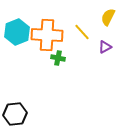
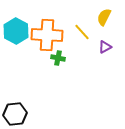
yellow semicircle: moved 4 px left
cyan hexagon: moved 1 px left, 1 px up; rotated 10 degrees counterclockwise
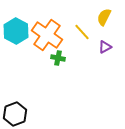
orange cross: rotated 32 degrees clockwise
black hexagon: rotated 15 degrees counterclockwise
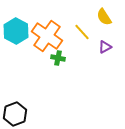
yellow semicircle: rotated 60 degrees counterclockwise
orange cross: moved 1 px down
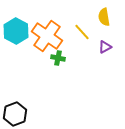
yellow semicircle: rotated 24 degrees clockwise
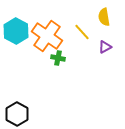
black hexagon: moved 2 px right; rotated 10 degrees counterclockwise
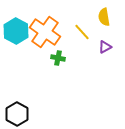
orange cross: moved 2 px left, 4 px up
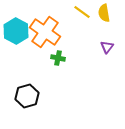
yellow semicircle: moved 4 px up
yellow line: moved 20 px up; rotated 12 degrees counterclockwise
purple triangle: moved 2 px right; rotated 24 degrees counterclockwise
black hexagon: moved 10 px right, 18 px up; rotated 15 degrees clockwise
